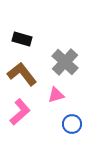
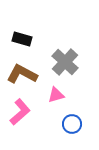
brown L-shape: rotated 24 degrees counterclockwise
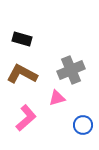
gray cross: moved 6 px right, 8 px down; rotated 24 degrees clockwise
pink triangle: moved 1 px right, 3 px down
pink L-shape: moved 6 px right, 6 px down
blue circle: moved 11 px right, 1 px down
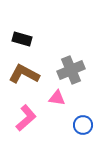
brown L-shape: moved 2 px right
pink triangle: rotated 24 degrees clockwise
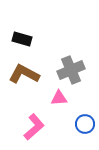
pink triangle: moved 2 px right; rotated 12 degrees counterclockwise
pink L-shape: moved 8 px right, 9 px down
blue circle: moved 2 px right, 1 px up
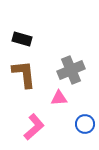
brown L-shape: rotated 56 degrees clockwise
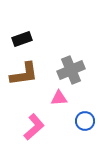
black rectangle: rotated 36 degrees counterclockwise
brown L-shape: rotated 88 degrees clockwise
blue circle: moved 3 px up
